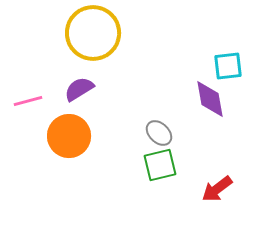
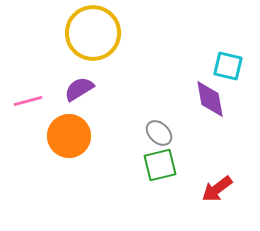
cyan square: rotated 20 degrees clockwise
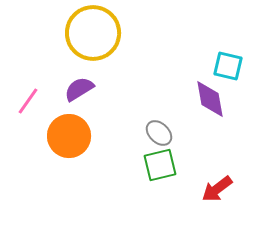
pink line: rotated 40 degrees counterclockwise
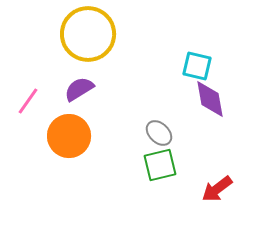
yellow circle: moved 5 px left, 1 px down
cyan square: moved 31 px left
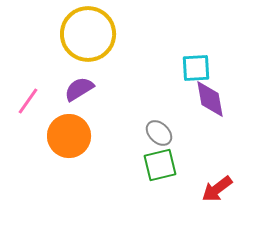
cyan square: moved 1 px left, 2 px down; rotated 16 degrees counterclockwise
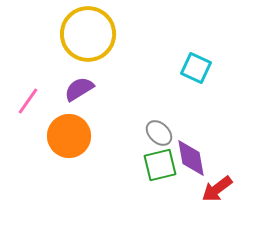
cyan square: rotated 28 degrees clockwise
purple diamond: moved 19 px left, 59 px down
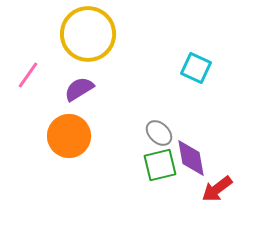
pink line: moved 26 px up
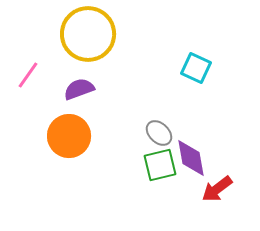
purple semicircle: rotated 12 degrees clockwise
